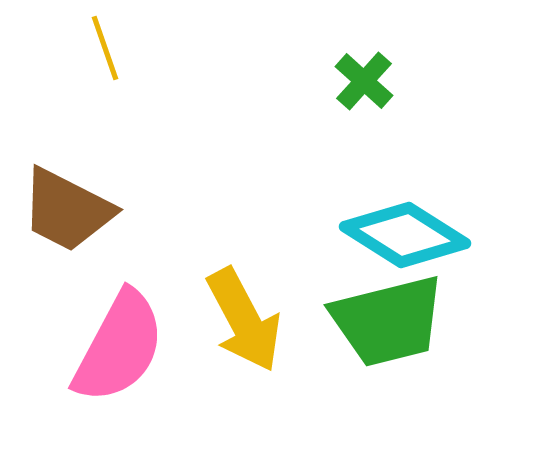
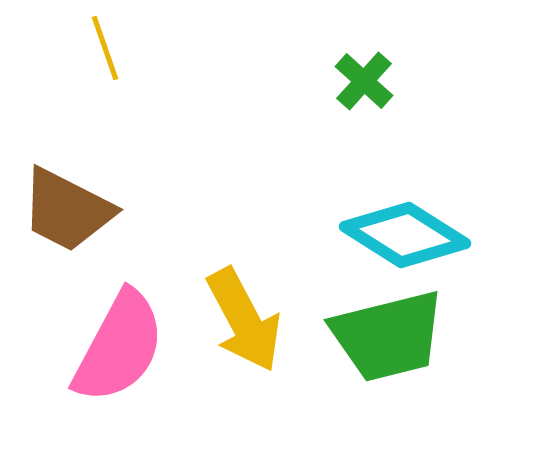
green trapezoid: moved 15 px down
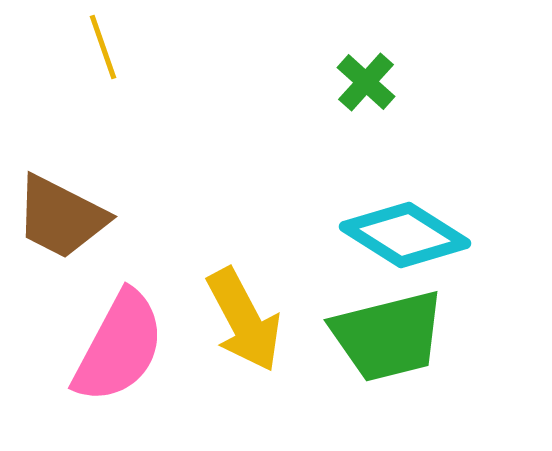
yellow line: moved 2 px left, 1 px up
green cross: moved 2 px right, 1 px down
brown trapezoid: moved 6 px left, 7 px down
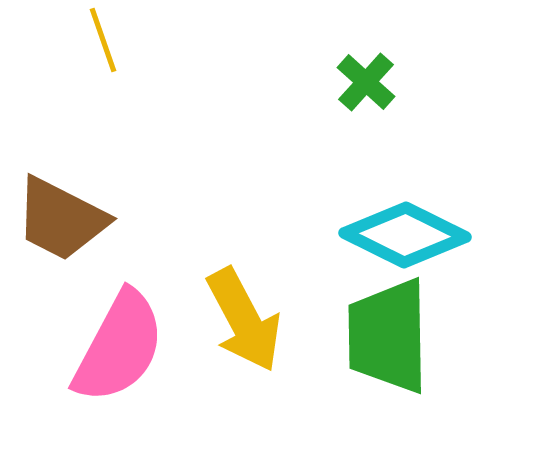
yellow line: moved 7 px up
brown trapezoid: moved 2 px down
cyan diamond: rotated 6 degrees counterclockwise
green trapezoid: rotated 103 degrees clockwise
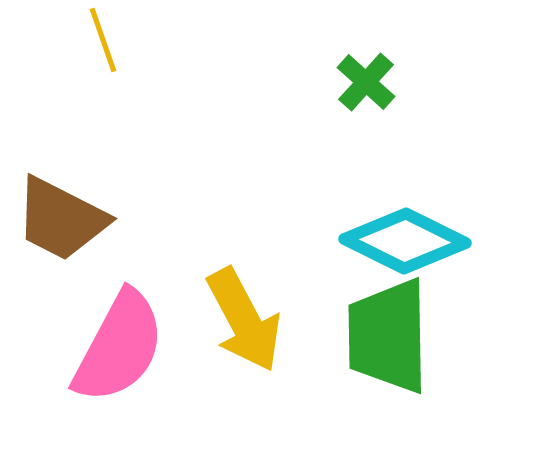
cyan diamond: moved 6 px down
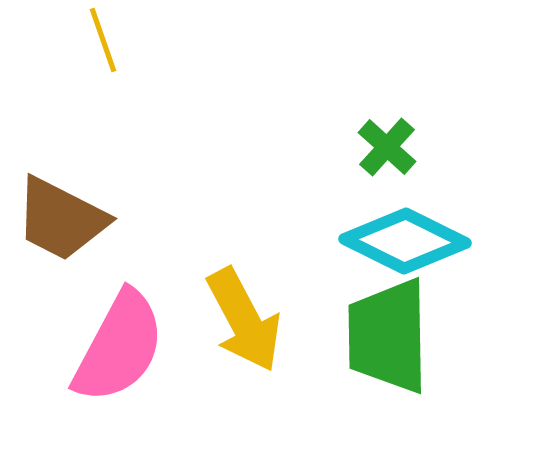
green cross: moved 21 px right, 65 px down
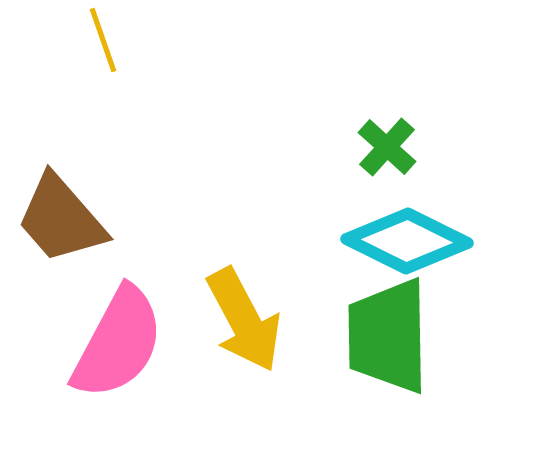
brown trapezoid: rotated 22 degrees clockwise
cyan diamond: moved 2 px right
pink semicircle: moved 1 px left, 4 px up
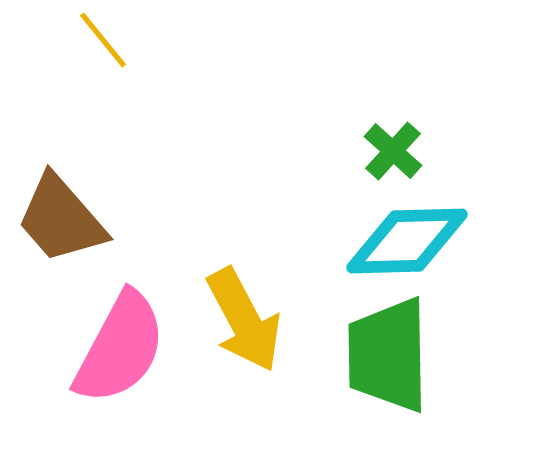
yellow line: rotated 20 degrees counterclockwise
green cross: moved 6 px right, 4 px down
cyan diamond: rotated 28 degrees counterclockwise
green trapezoid: moved 19 px down
pink semicircle: moved 2 px right, 5 px down
